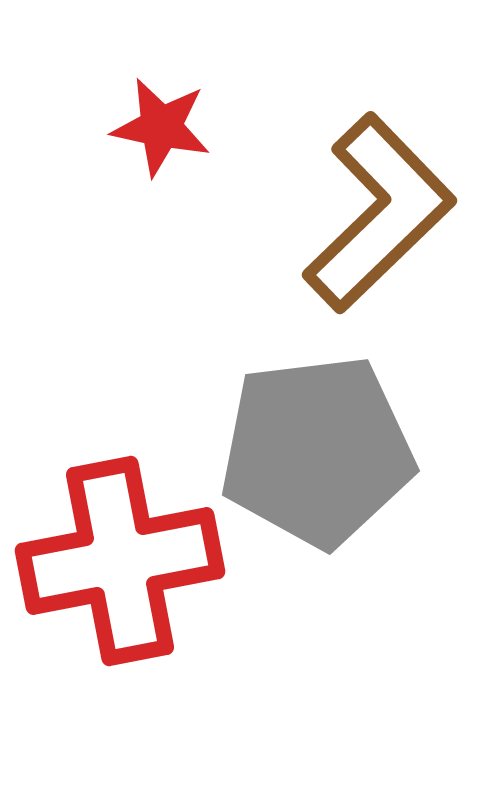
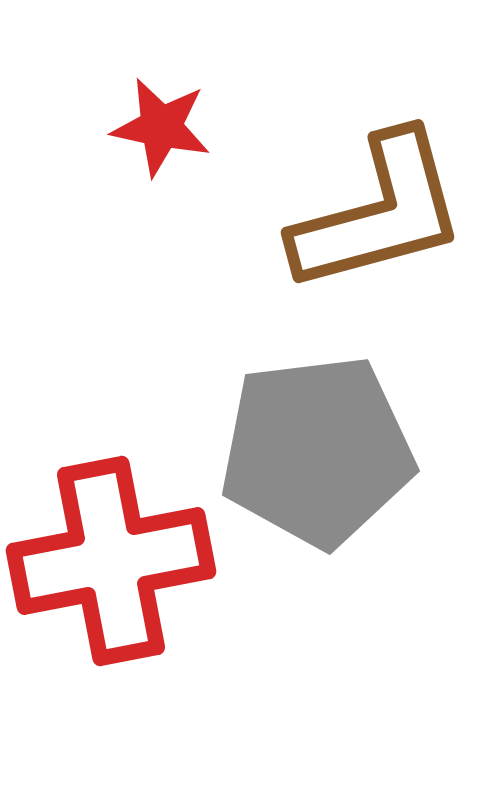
brown L-shape: rotated 29 degrees clockwise
red cross: moved 9 px left
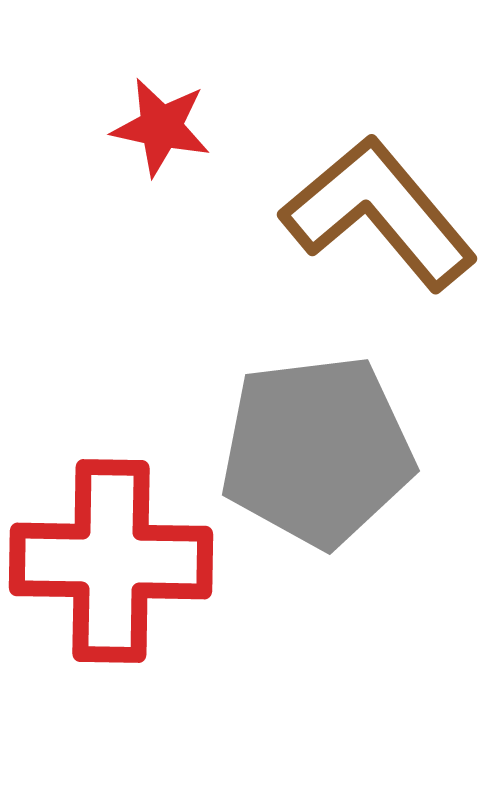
brown L-shape: rotated 115 degrees counterclockwise
red cross: rotated 12 degrees clockwise
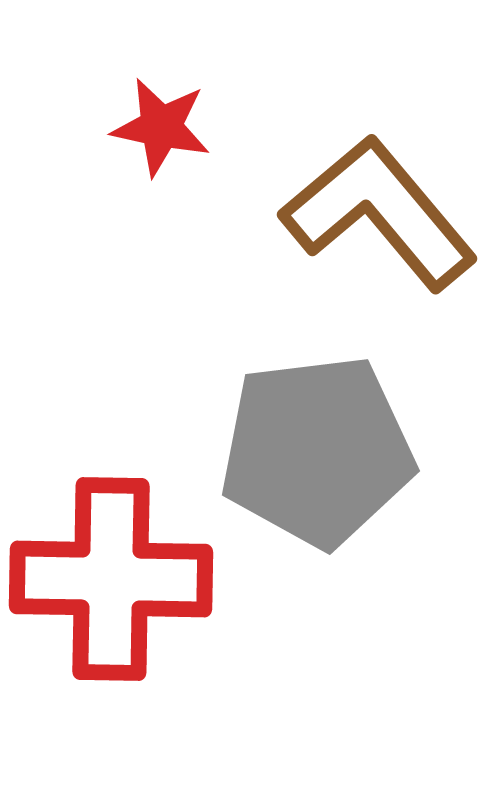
red cross: moved 18 px down
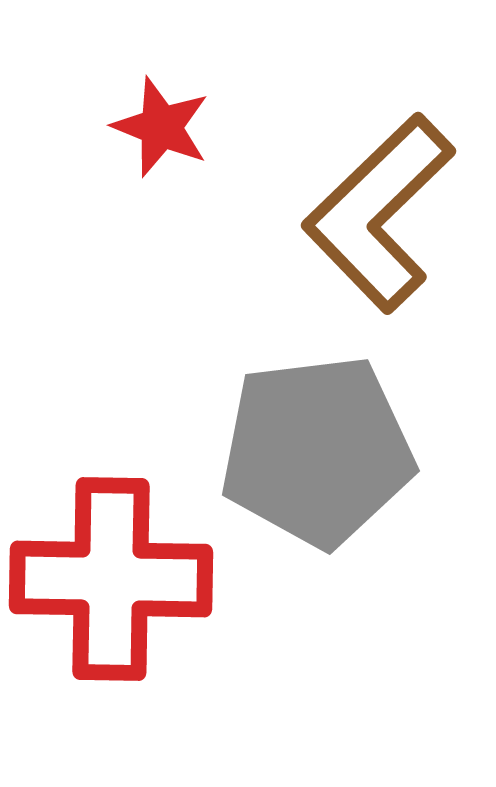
red star: rotated 10 degrees clockwise
brown L-shape: rotated 94 degrees counterclockwise
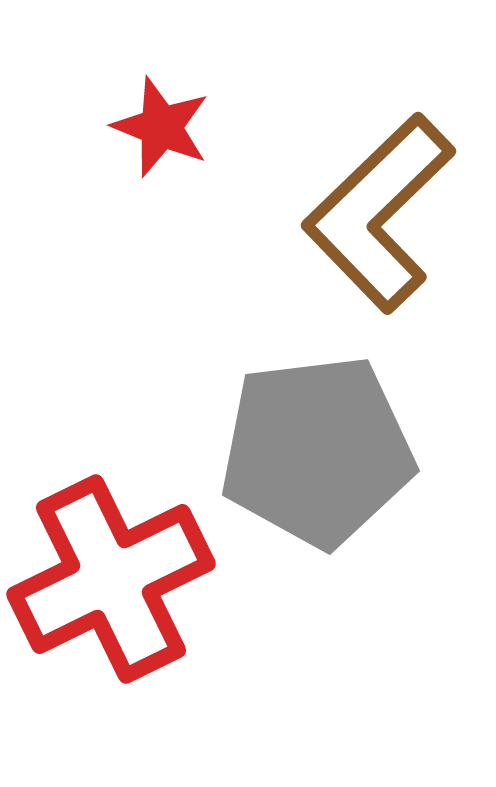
red cross: rotated 27 degrees counterclockwise
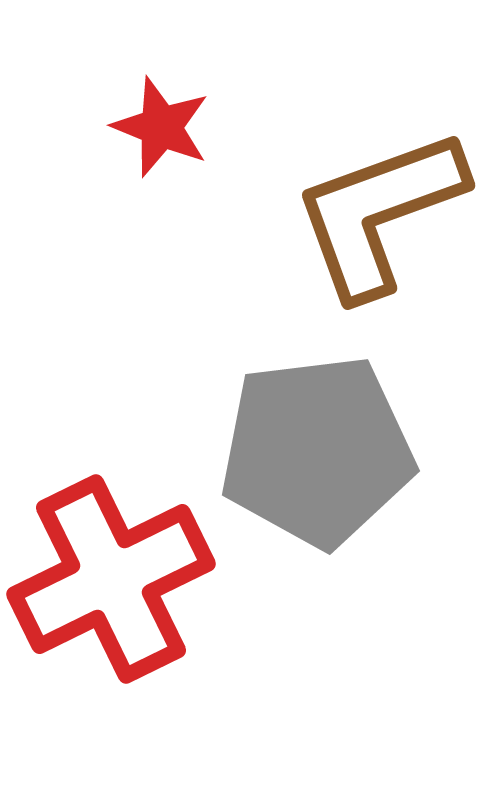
brown L-shape: rotated 24 degrees clockwise
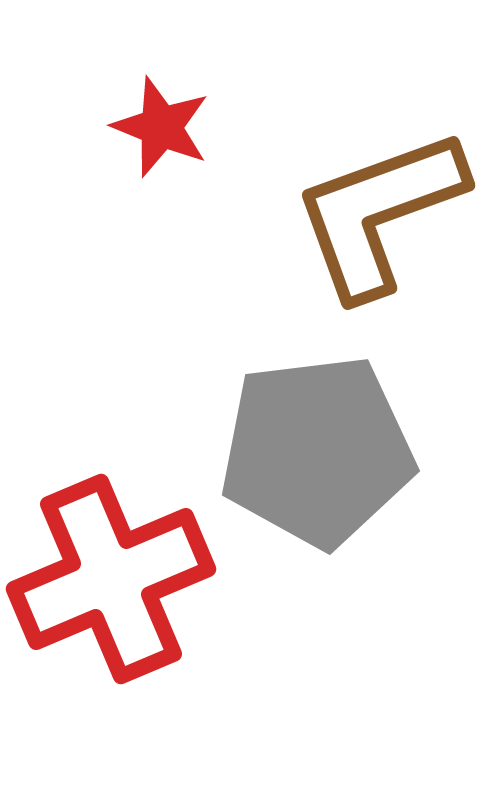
red cross: rotated 3 degrees clockwise
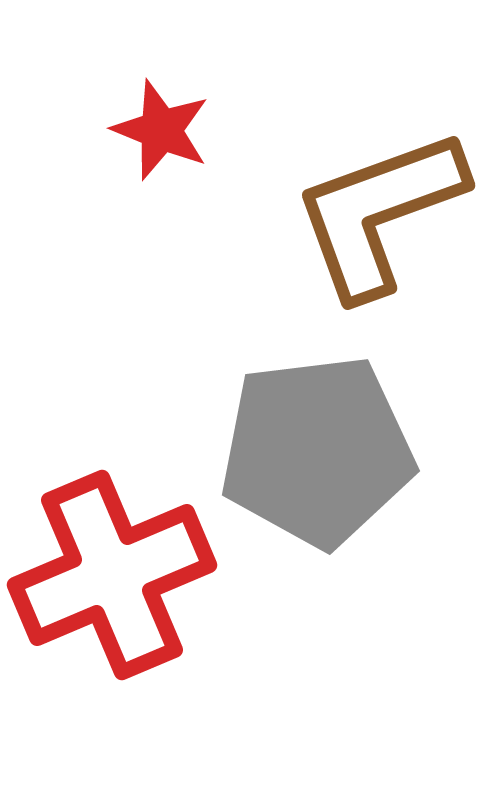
red star: moved 3 px down
red cross: moved 1 px right, 4 px up
